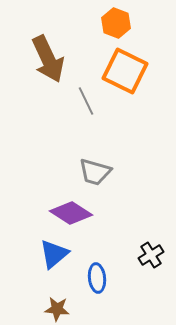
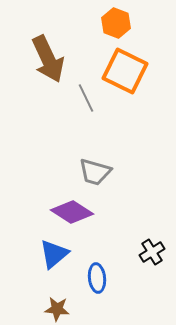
gray line: moved 3 px up
purple diamond: moved 1 px right, 1 px up
black cross: moved 1 px right, 3 px up
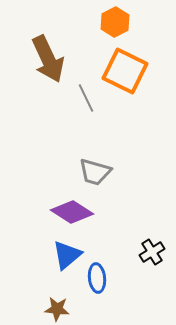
orange hexagon: moved 1 px left, 1 px up; rotated 12 degrees clockwise
blue triangle: moved 13 px right, 1 px down
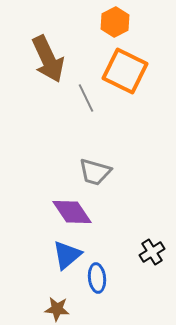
purple diamond: rotated 24 degrees clockwise
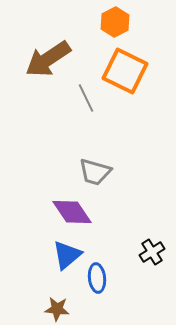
brown arrow: rotated 81 degrees clockwise
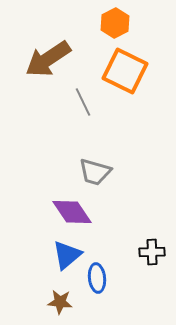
orange hexagon: moved 1 px down
gray line: moved 3 px left, 4 px down
black cross: rotated 30 degrees clockwise
brown star: moved 3 px right, 7 px up
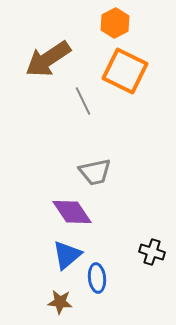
gray line: moved 1 px up
gray trapezoid: rotated 28 degrees counterclockwise
black cross: rotated 20 degrees clockwise
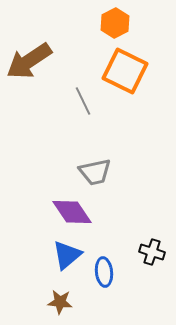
brown arrow: moved 19 px left, 2 px down
blue ellipse: moved 7 px right, 6 px up
